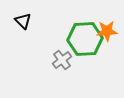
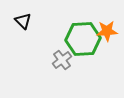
green hexagon: moved 2 px left
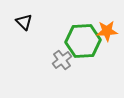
black triangle: moved 1 px right, 1 px down
green hexagon: moved 2 px down
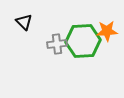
gray cross: moved 5 px left, 16 px up; rotated 30 degrees clockwise
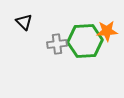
green hexagon: moved 2 px right
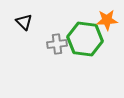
orange star: moved 11 px up
green hexagon: moved 2 px up; rotated 12 degrees clockwise
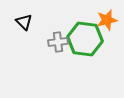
orange star: rotated 10 degrees counterclockwise
gray cross: moved 1 px right, 2 px up
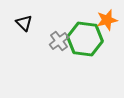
black triangle: moved 1 px down
gray cross: moved 1 px right, 1 px up; rotated 30 degrees counterclockwise
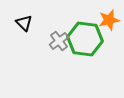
orange star: moved 2 px right
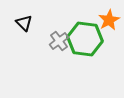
orange star: rotated 15 degrees counterclockwise
